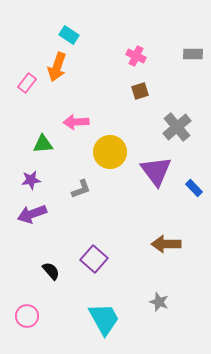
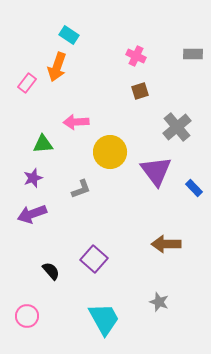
purple star: moved 2 px right, 2 px up; rotated 12 degrees counterclockwise
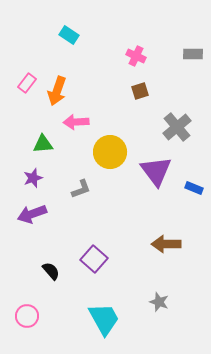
orange arrow: moved 24 px down
blue rectangle: rotated 24 degrees counterclockwise
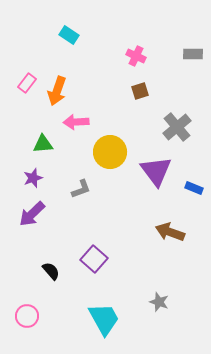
purple arrow: rotated 24 degrees counterclockwise
brown arrow: moved 4 px right, 12 px up; rotated 20 degrees clockwise
